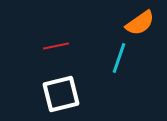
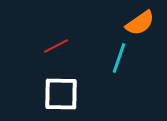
red line: rotated 15 degrees counterclockwise
white square: rotated 15 degrees clockwise
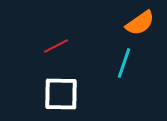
cyan line: moved 5 px right, 5 px down
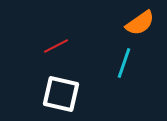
white square: rotated 12 degrees clockwise
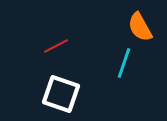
orange semicircle: moved 4 px down; rotated 96 degrees clockwise
white square: rotated 6 degrees clockwise
